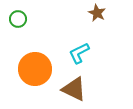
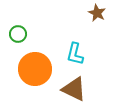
green circle: moved 15 px down
cyan L-shape: moved 4 px left, 1 px down; rotated 50 degrees counterclockwise
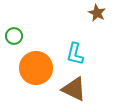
green circle: moved 4 px left, 2 px down
orange circle: moved 1 px right, 1 px up
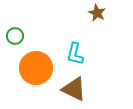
green circle: moved 1 px right
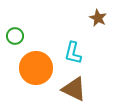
brown star: moved 1 px right, 5 px down
cyan L-shape: moved 2 px left, 1 px up
